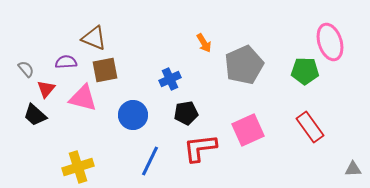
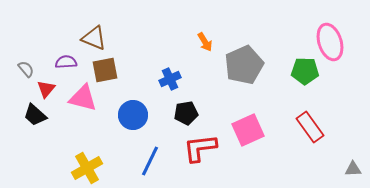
orange arrow: moved 1 px right, 1 px up
yellow cross: moved 9 px right, 1 px down; rotated 12 degrees counterclockwise
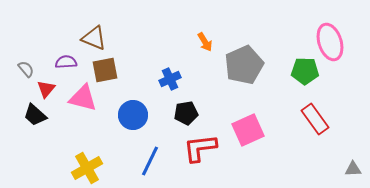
red rectangle: moved 5 px right, 8 px up
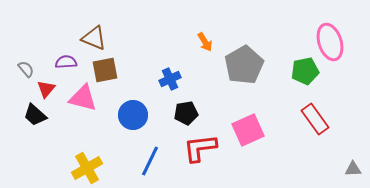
gray pentagon: rotated 6 degrees counterclockwise
green pentagon: rotated 12 degrees counterclockwise
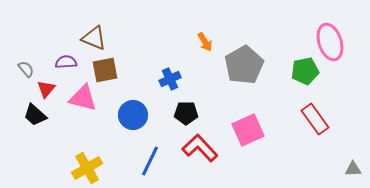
black pentagon: rotated 10 degrees clockwise
red L-shape: rotated 54 degrees clockwise
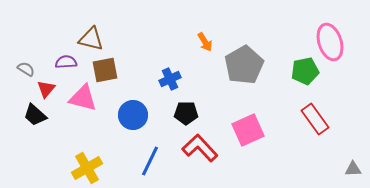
brown triangle: moved 3 px left, 1 px down; rotated 8 degrees counterclockwise
gray semicircle: rotated 18 degrees counterclockwise
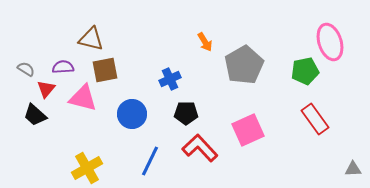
purple semicircle: moved 3 px left, 5 px down
blue circle: moved 1 px left, 1 px up
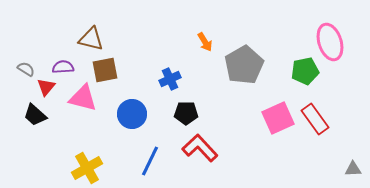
red triangle: moved 2 px up
pink square: moved 30 px right, 12 px up
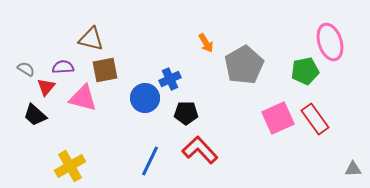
orange arrow: moved 1 px right, 1 px down
blue circle: moved 13 px right, 16 px up
red L-shape: moved 2 px down
yellow cross: moved 17 px left, 2 px up
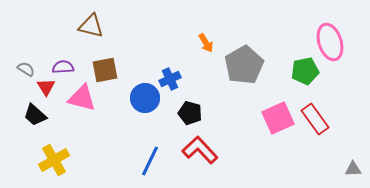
brown triangle: moved 13 px up
red triangle: rotated 12 degrees counterclockwise
pink triangle: moved 1 px left
black pentagon: moved 4 px right; rotated 15 degrees clockwise
yellow cross: moved 16 px left, 6 px up
